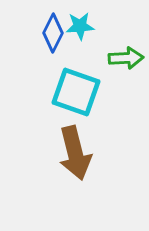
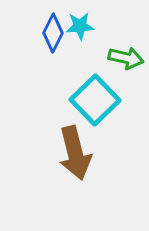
green arrow: rotated 16 degrees clockwise
cyan square: moved 19 px right, 8 px down; rotated 27 degrees clockwise
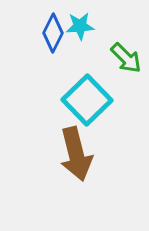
green arrow: rotated 32 degrees clockwise
cyan square: moved 8 px left
brown arrow: moved 1 px right, 1 px down
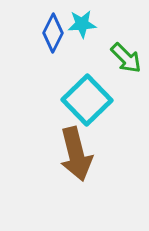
cyan star: moved 2 px right, 2 px up
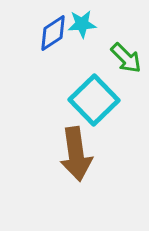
blue diamond: rotated 30 degrees clockwise
cyan square: moved 7 px right
brown arrow: rotated 6 degrees clockwise
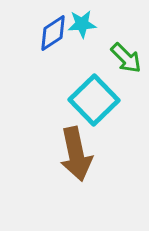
brown arrow: rotated 4 degrees counterclockwise
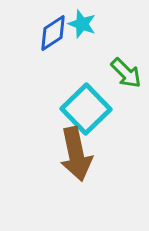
cyan star: rotated 24 degrees clockwise
green arrow: moved 15 px down
cyan square: moved 8 px left, 9 px down
